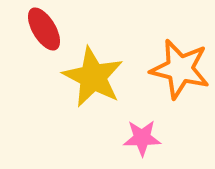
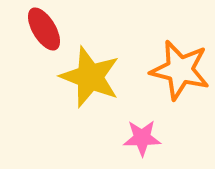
orange star: moved 1 px down
yellow star: moved 3 px left; rotated 6 degrees counterclockwise
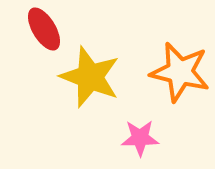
orange star: moved 2 px down
pink star: moved 2 px left
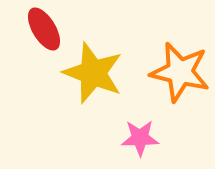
yellow star: moved 3 px right, 4 px up
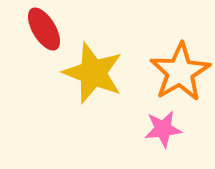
orange star: rotated 28 degrees clockwise
pink star: moved 23 px right, 9 px up; rotated 6 degrees counterclockwise
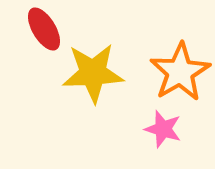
yellow star: rotated 24 degrees counterclockwise
pink star: rotated 24 degrees clockwise
